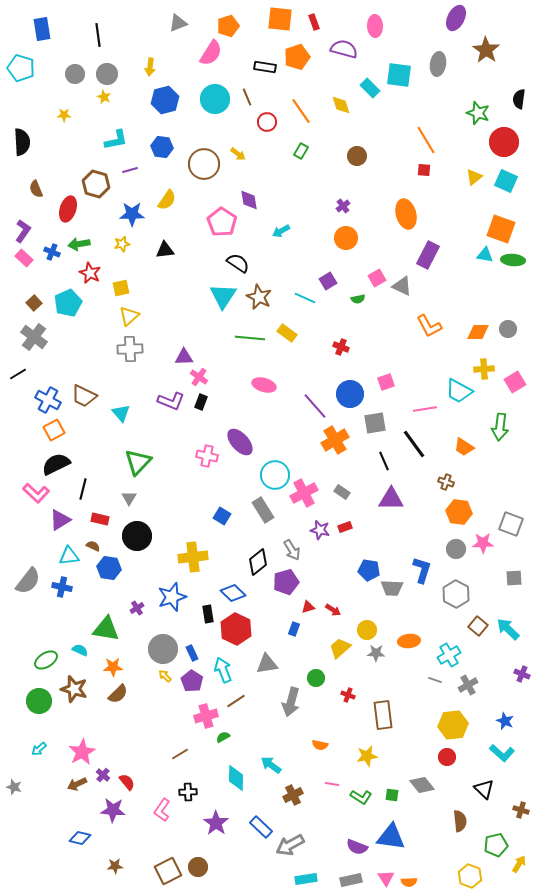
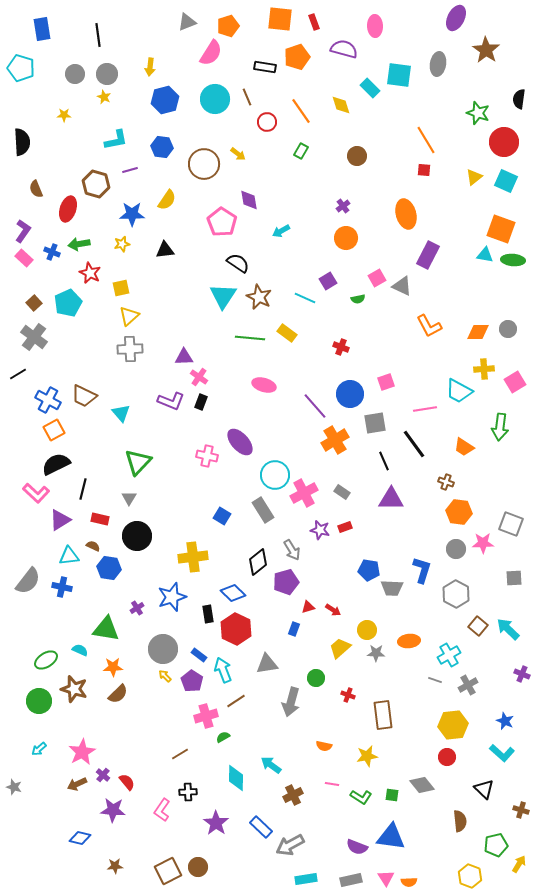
gray triangle at (178, 23): moved 9 px right, 1 px up
blue rectangle at (192, 653): moved 7 px right, 2 px down; rotated 28 degrees counterclockwise
orange semicircle at (320, 745): moved 4 px right, 1 px down
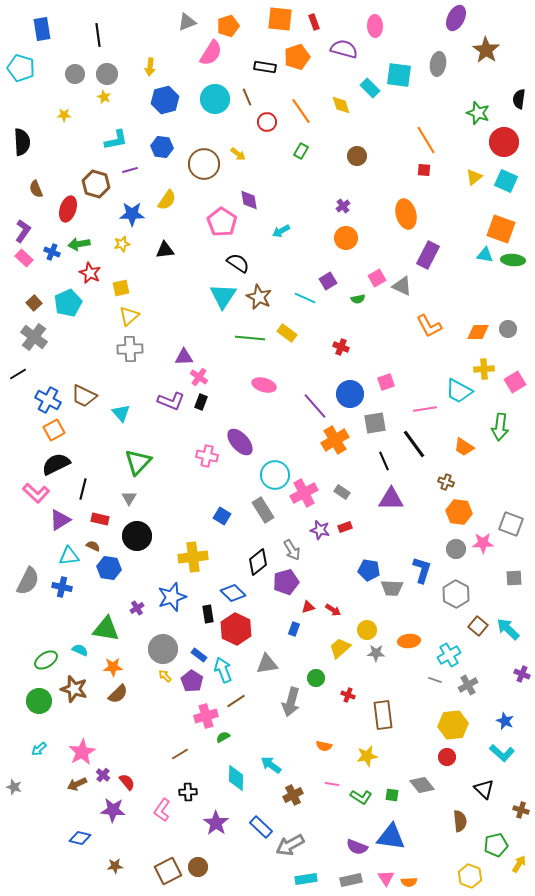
gray semicircle at (28, 581): rotated 12 degrees counterclockwise
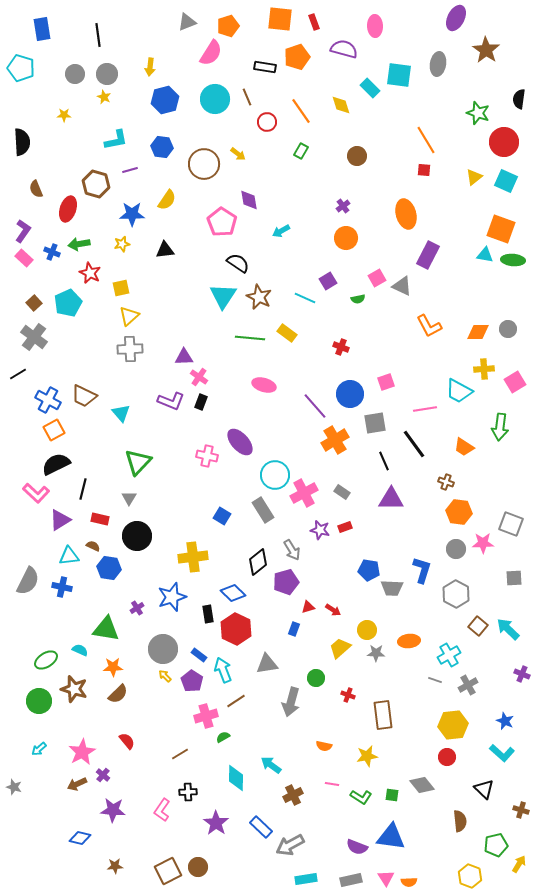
red semicircle at (127, 782): moved 41 px up
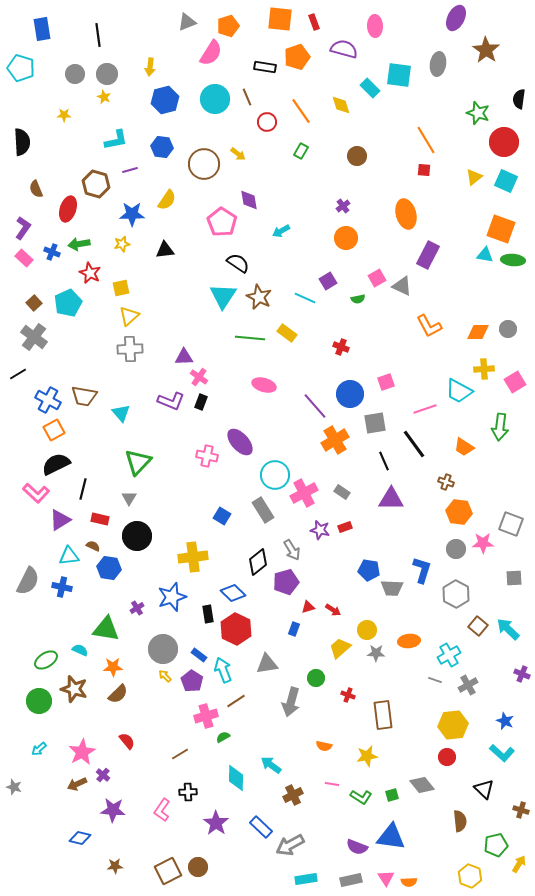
purple L-shape at (23, 231): moved 3 px up
brown trapezoid at (84, 396): rotated 16 degrees counterclockwise
pink line at (425, 409): rotated 10 degrees counterclockwise
green square at (392, 795): rotated 24 degrees counterclockwise
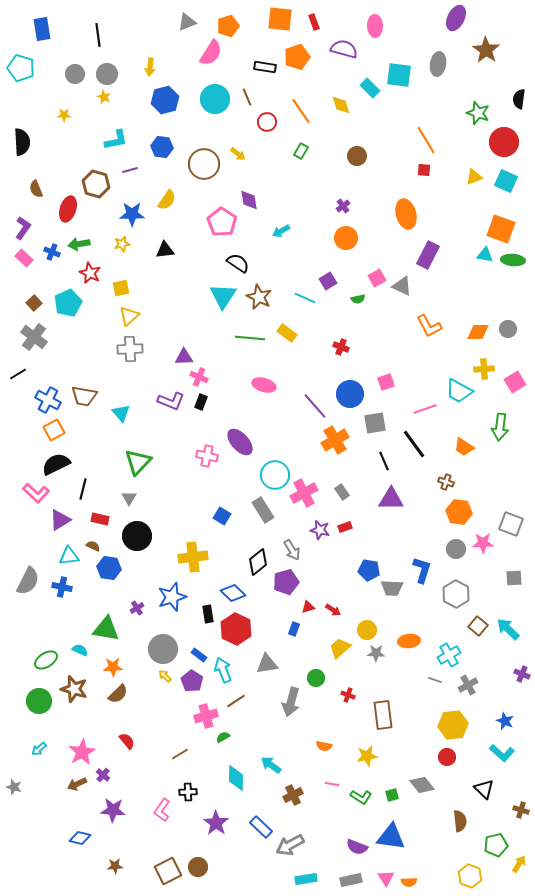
yellow triangle at (474, 177): rotated 18 degrees clockwise
pink cross at (199, 377): rotated 12 degrees counterclockwise
gray rectangle at (342, 492): rotated 21 degrees clockwise
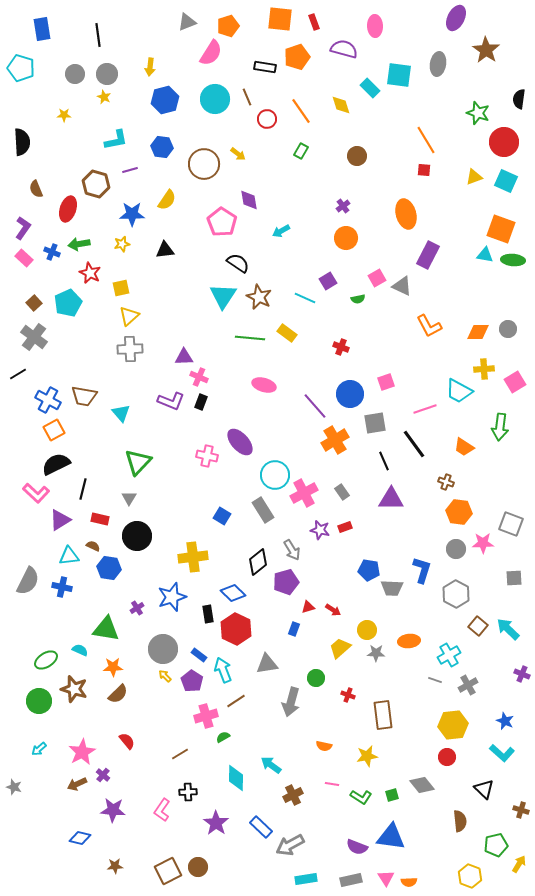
red circle at (267, 122): moved 3 px up
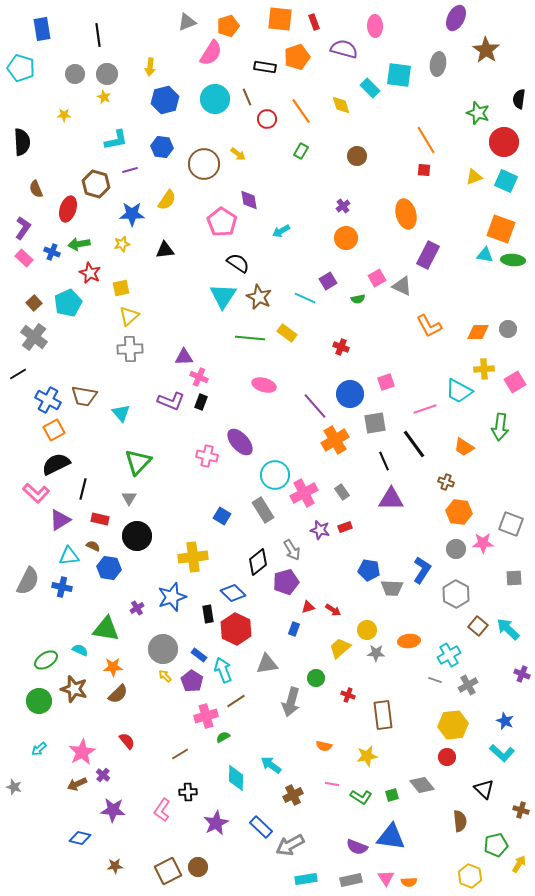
blue L-shape at (422, 570): rotated 16 degrees clockwise
purple star at (216, 823): rotated 10 degrees clockwise
